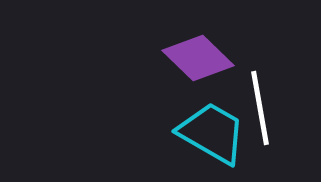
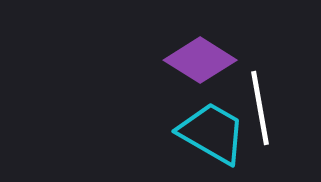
purple diamond: moved 2 px right, 2 px down; rotated 12 degrees counterclockwise
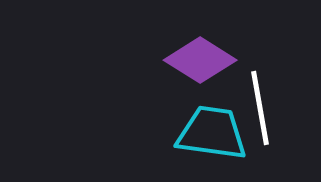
cyan trapezoid: rotated 22 degrees counterclockwise
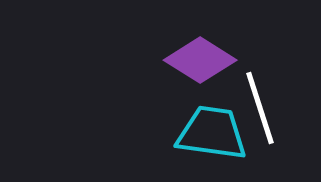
white line: rotated 8 degrees counterclockwise
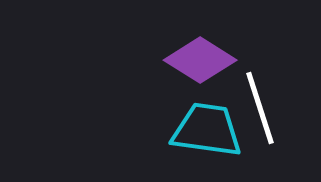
cyan trapezoid: moved 5 px left, 3 px up
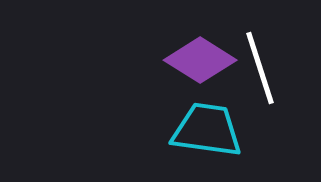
white line: moved 40 px up
